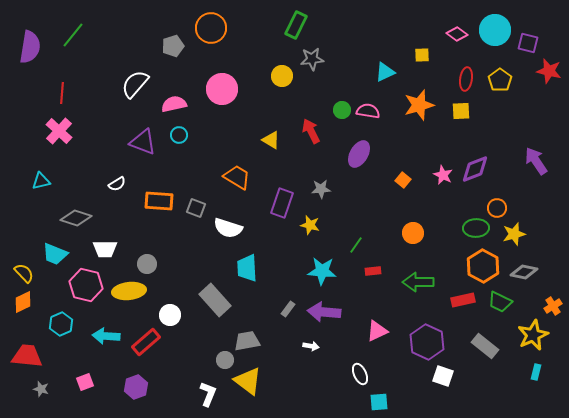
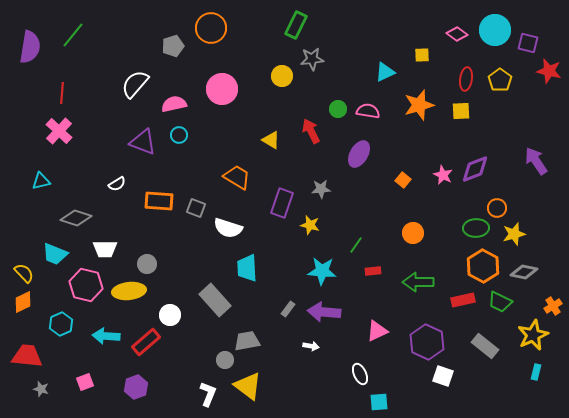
green circle at (342, 110): moved 4 px left, 1 px up
yellow triangle at (248, 381): moved 5 px down
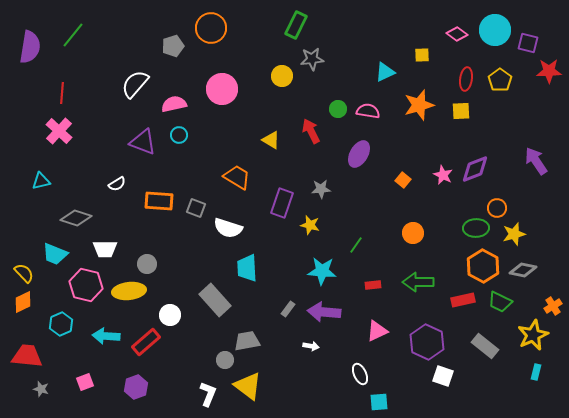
red star at (549, 71): rotated 15 degrees counterclockwise
red rectangle at (373, 271): moved 14 px down
gray diamond at (524, 272): moved 1 px left, 2 px up
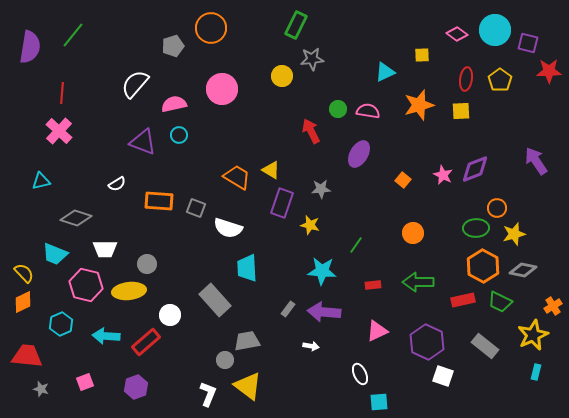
yellow triangle at (271, 140): moved 30 px down
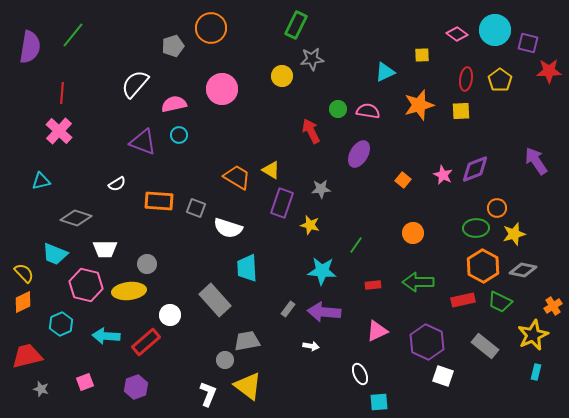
red trapezoid at (27, 356): rotated 20 degrees counterclockwise
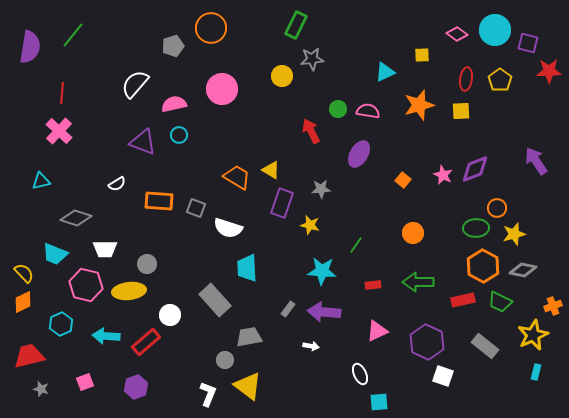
orange cross at (553, 306): rotated 12 degrees clockwise
gray trapezoid at (247, 341): moved 2 px right, 4 px up
red trapezoid at (27, 356): moved 2 px right
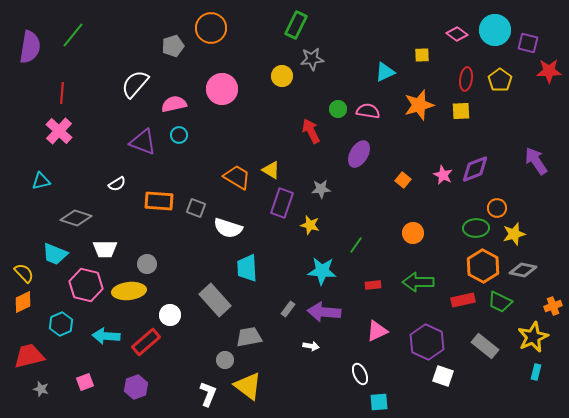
yellow star at (533, 335): moved 2 px down
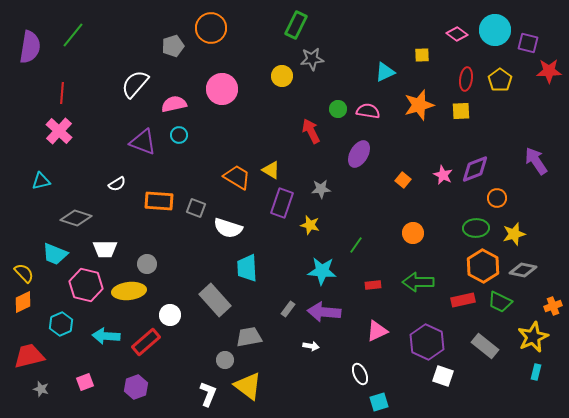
orange circle at (497, 208): moved 10 px up
cyan square at (379, 402): rotated 12 degrees counterclockwise
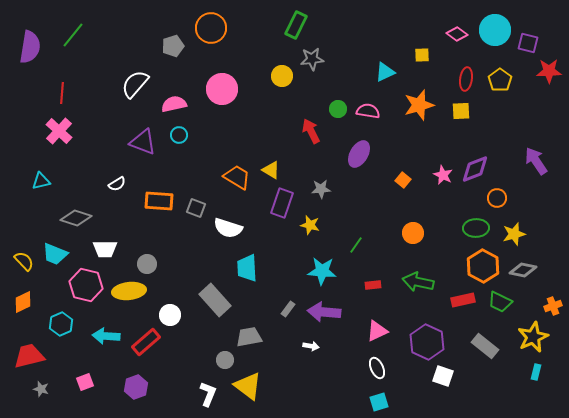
yellow semicircle at (24, 273): moved 12 px up
green arrow at (418, 282): rotated 12 degrees clockwise
white ellipse at (360, 374): moved 17 px right, 6 px up
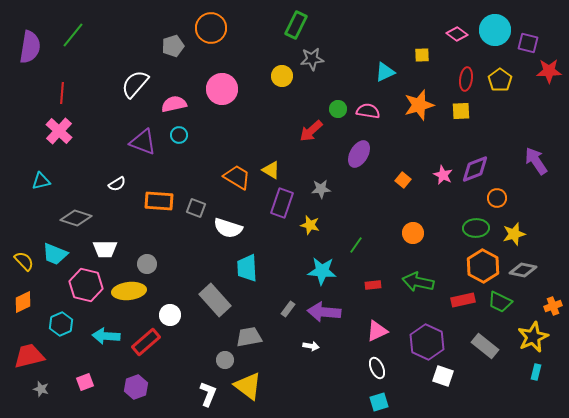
red arrow at (311, 131): rotated 105 degrees counterclockwise
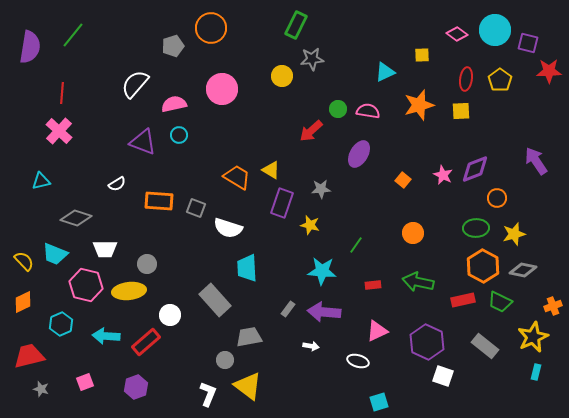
white ellipse at (377, 368): moved 19 px left, 7 px up; rotated 50 degrees counterclockwise
